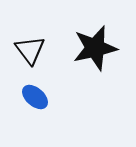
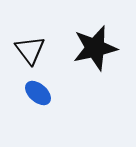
blue ellipse: moved 3 px right, 4 px up
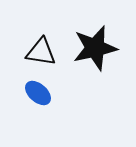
black triangle: moved 11 px right, 2 px down; rotated 44 degrees counterclockwise
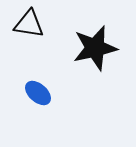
black triangle: moved 12 px left, 28 px up
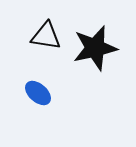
black triangle: moved 17 px right, 12 px down
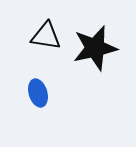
blue ellipse: rotated 32 degrees clockwise
